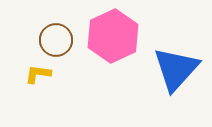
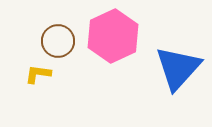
brown circle: moved 2 px right, 1 px down
blue triangle: moved 2 px right, 1 px up
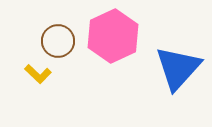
yellow L-shape: rotated 144 degrees counterclockwise
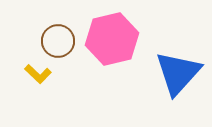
pink hexagon: moved 1 px left, 3 px down; rotated 12 degrees clockwise
blue triangle: moved 5 px down
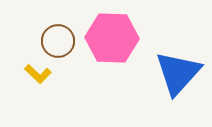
pink hexagon: moved 1 px up; rotated 15 degrees clockwise
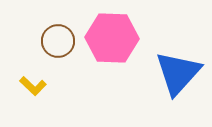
yellow L-shape: moved 5 px left, 12 px down
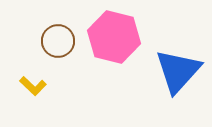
pink hexagon: moved 2 px right, 1 px up; rotated 12 degrees clockwise
blue triangle: moved 2 px up
